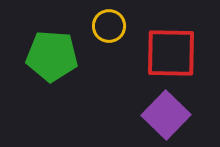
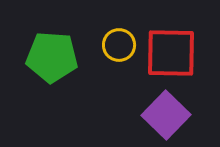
yellow circle: moved 10 px right, 19 px down
green pentagon: moved 1 px down
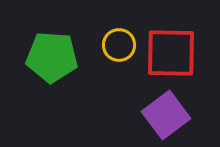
purple square: rotated 9 degrees clockwise
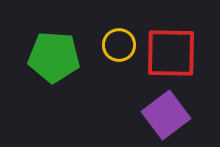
green pentagon: moved 2 px right
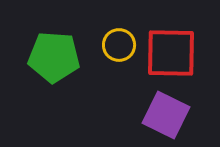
purple square: rotated 27 degrees counterclockwise
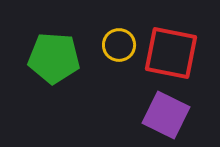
red square: rotated 10 degrees clockwise
green pentagon: moved 1 px down
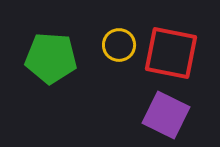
green pentagon: moved 3 px left
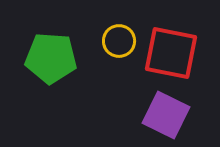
yellow circle: moved 4 px up
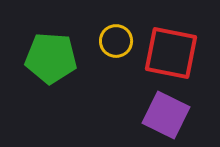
yellow circle: moved 3 px left
